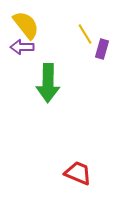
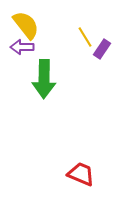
yellow line: moved 3 px down
purple rectangle: rotated 18 degrees clockwise
green arrow: moved 4 px left, 4 px up
red trapezoid: moved 3 px right, 1 px down
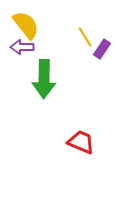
red trapezoid: moved 32 px up
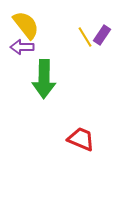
purple rectangle: moved 14 px up
red trapezoid: moved 3 px up
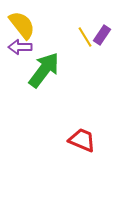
yellow semicircle: moved 4 px left
purple arrow: moved 2 px left
green arrow: moved 9 px up; rotated 144 degrees counterclockwise
red trapezoid: moved 1 px right, 1 px down
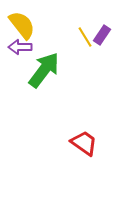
red trapezoid: moved 2 px right, 3 px down; rotated 12 degrees clockwise
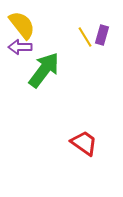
purple rectangle: rotated 18 degrees counterclockwise
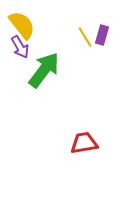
purple arrow: rotated 120 degrees counterclockwise
red trapezoid: rotated 44 degrees counterclockwise
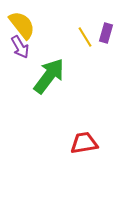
purple rectangle: moved 4 px right, 2 px up
green arrow: moved 5 px right, 6 px down
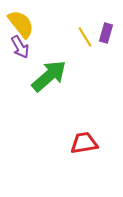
yellow semicircle: moved 1 px left, 1 px up
green arrow: rotated 12 degrees clockwise
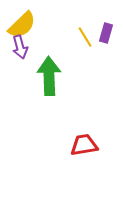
yellow semicircle: moved 1 px right, 1 px down; rotated 84 degrees clockwise
purple arrow: rotated 15 degrees clockwise
green arrow: rotated 51 degrees counterclockwise
red trapezoid: moved 2 px down
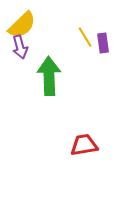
purple rectangle: moved 3 px left, 10 px down; rotated 24 degrees counterclockwise
